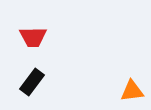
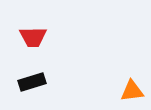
black rectangle: rotated 36 degrees clockwise
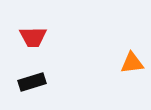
orange triangle: moved 28 px up
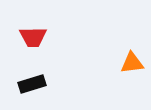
black rectangle: moved 2 px down
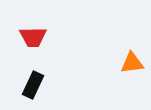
black rectangle: moved 1 px right, 1 px down; rotated 48 degrees counterclockwise
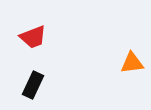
red trapezoid: rotated 20 degrees counterclockwise
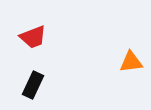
orange triangle: moved 1 px left, 1 px up
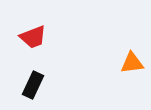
orange triangle: moved 1 px right, 1 px down
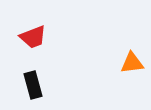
black rectangle: rotated 40 degrees counterclockwise
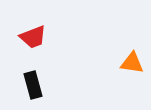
orange triangle: rotated 15 degrees clockwise
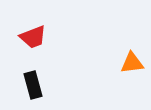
orange triangle: rotated 15 degrees counterclockwise
